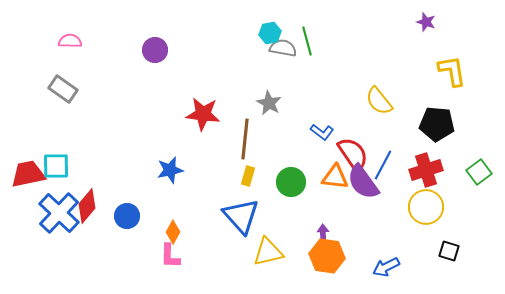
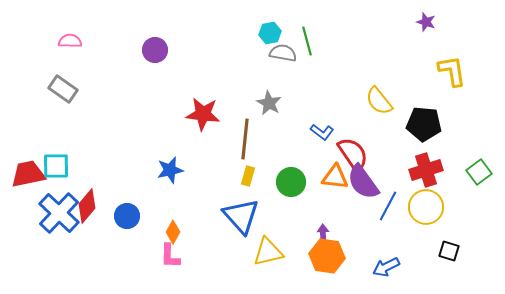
gray semicircle: moved 5 px down
black pentagon: moved 13 px left
blue line: moved 5 px right, 41 px down
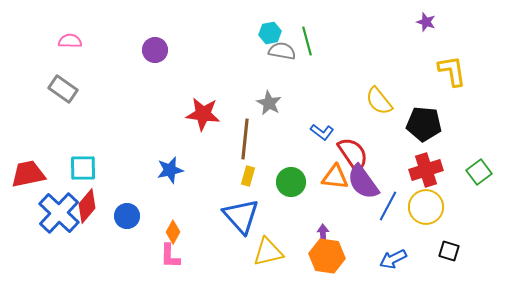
gray semicircle: moved 1 px left, 2 px up
cyan square: moved 27 px right, 2 px down
blue arrow: moved 7 px right, 8 px up
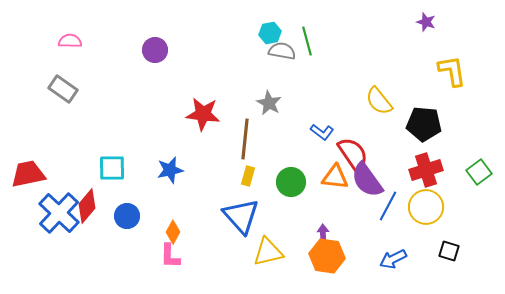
cyan square: moved 29 px right
purple semicircle: moved 4 px right, 2 px up
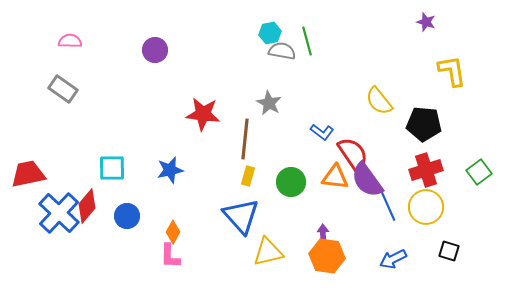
blue line: rotated 52 degrees counterclockwise
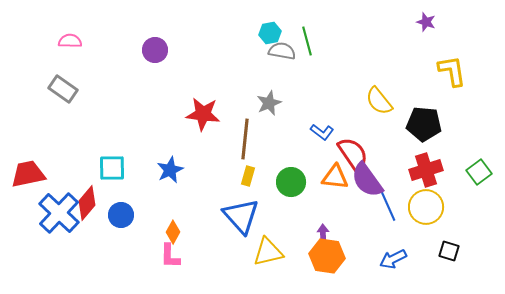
gray star: rotated 20 degrees clockwise
blue star: rotated 12 degrees counterclockwise
red diamond: moved 3 px up
blue circle: moved 6 px left, 1 px up
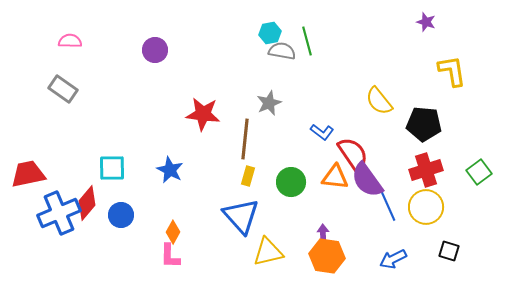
blue star: rotated 20 degrees counterclockwise
blue cross: rotated 24 degrees clockwise
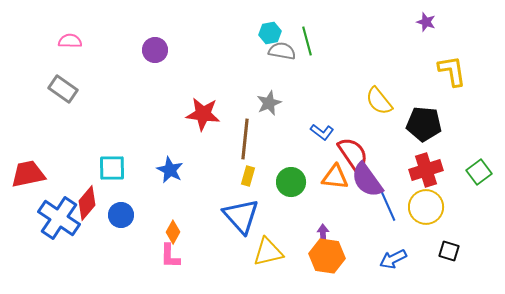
blue cross: moved 5 px down; rotated 33 degrees counterclockwise
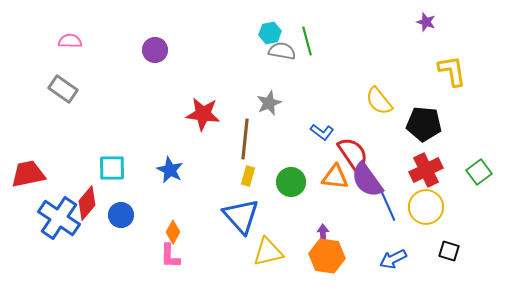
red cross: rotated 8 degrees counterclockwise
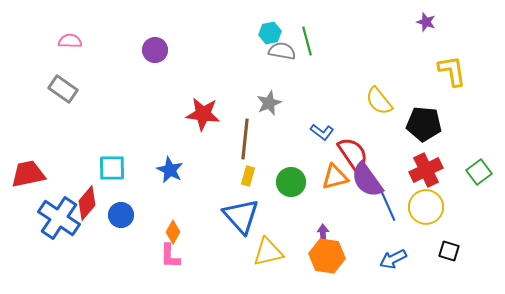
orange triangle: rotated 20 degrees counterclockwise
